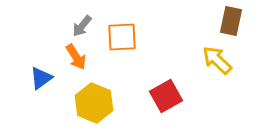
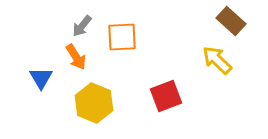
brown rectangle: rotated 60 degrees counterclockwise
blue triangle: rotated 25 degrees counterclockwise
red square: rotated 8 degrees clockwise
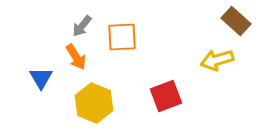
brown rectangle: moved 5 px right
yellow arrow: rotated 60 degrees counterclockwise
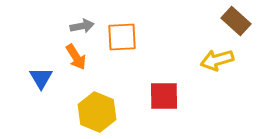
gray arrow: rotated 140 degrees counterclockwise
red square: moved 2 px left; rotated 20 degrees clockwise
yellow hexagon: moved 3 px right, 9 px down
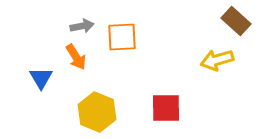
red square: moved 2 px right, 12 px down
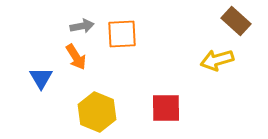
orange square: moved 3 px up
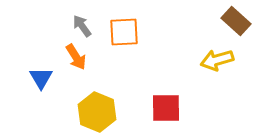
gray arrow: rotated 115 degrees counterclockwise
orange square: moved 2 px right, 2 px up
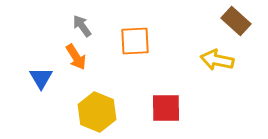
orange square: moved 11 px right, 9 px down
yellow arrow: rotated 28 degrees clockwise
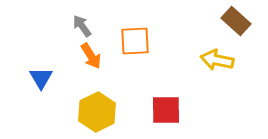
orange arrow: moved 15 px right, 1 px up
red square: moved 2 px down
yellow hexagon: rotated 12 degrees clockwise
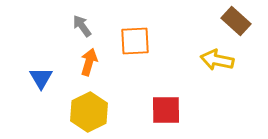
orange arrow: moved 2 px left, 6 px down; rotated 132 degrees counterclockwise
yellow hexagon: moved 8 px left
